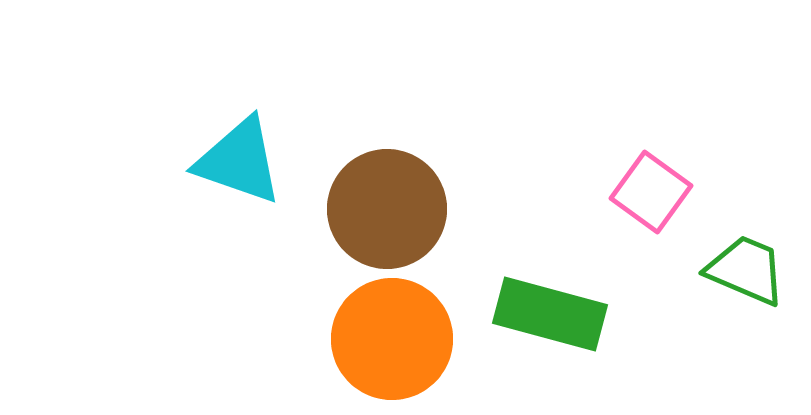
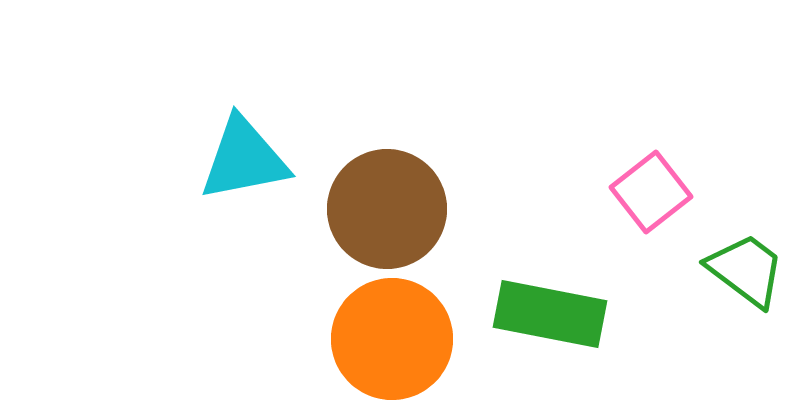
cyan triangle: moved 5 px right, 2 px up; rotated 30 degrees counterclockwise
pink square: rotated 16 degrees clockwise
green trapezoid: rotated 14 degrees clockwise
green rectangle: rotated 4 degrees counterclockwise
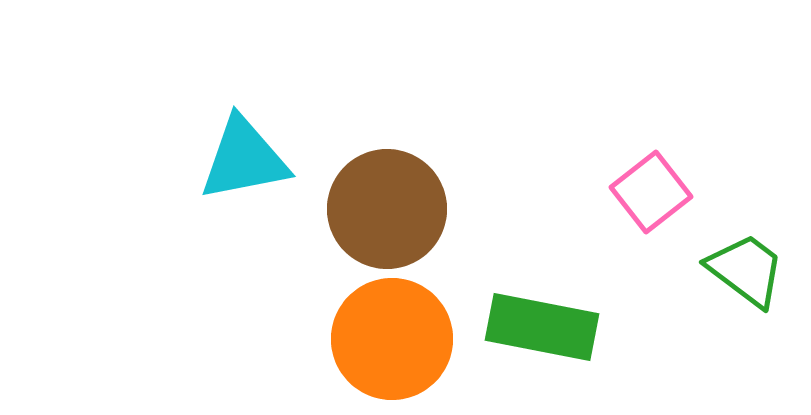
green rectangle: moved 8 px left, 13 px down
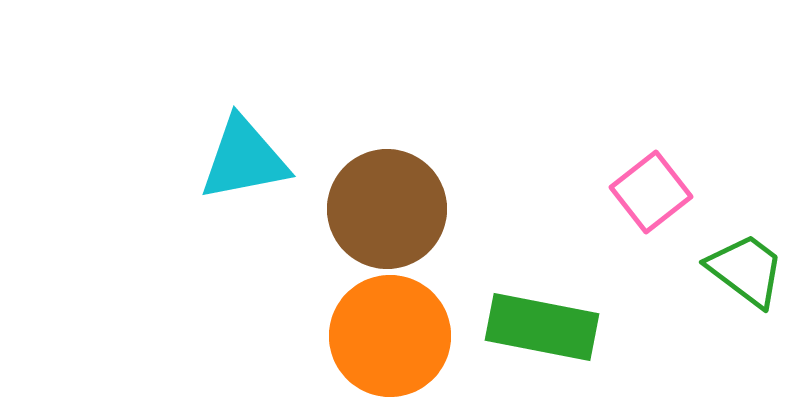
orange circle: moved 2 px left, 3 px up
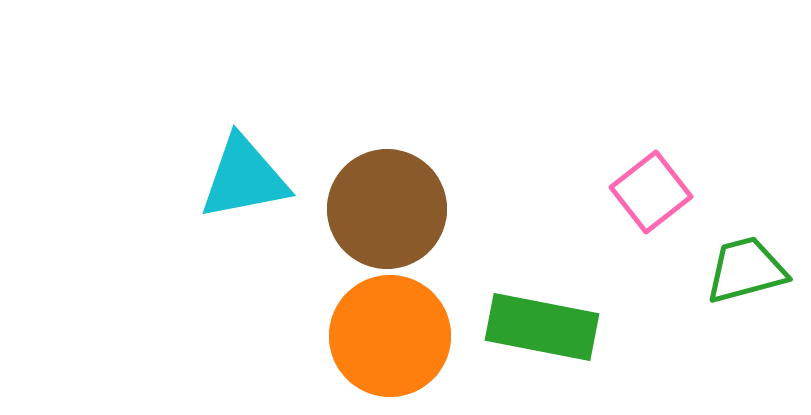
cyan triangle: moved 19 px down
green trapezoid: rotated 52 degrees counterclockwise
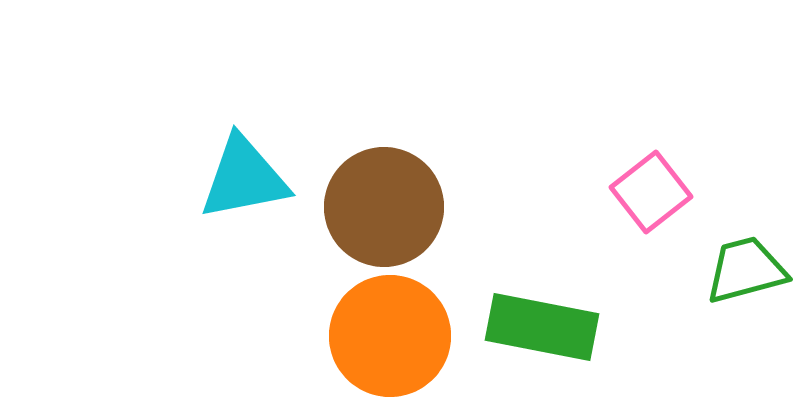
brown circle: moved 3 px left, 2 px up
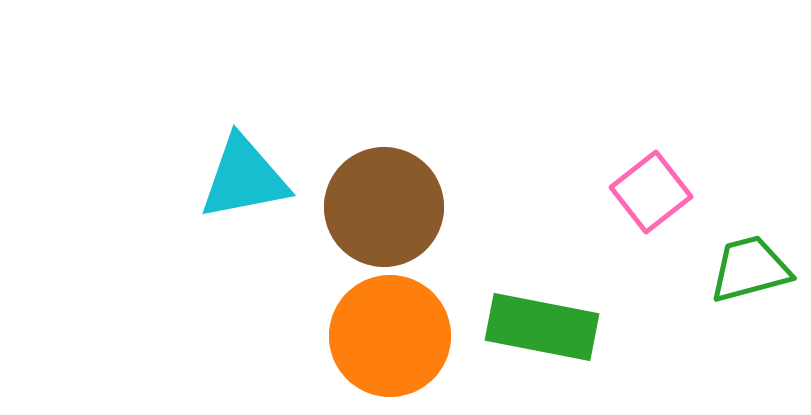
green trapezoid: moved 4 px right, 1 px up
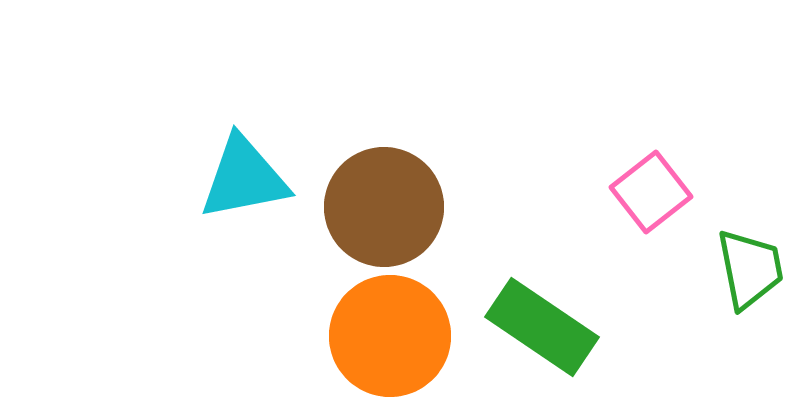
green trapezoid: rotated 94 degrees clockwise
green rectangle: rotated 23 degrees clockwise
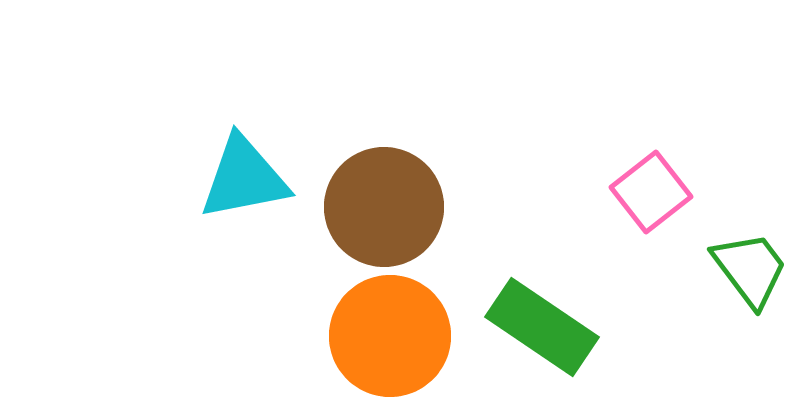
green trapezoid: rotated 26 degrees counterclockwise
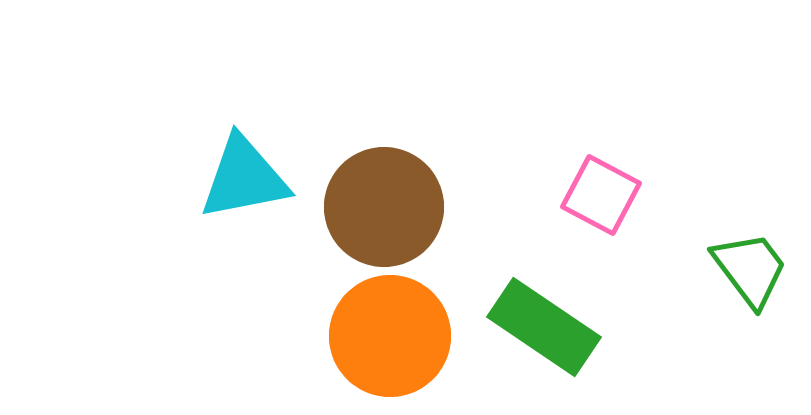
pink square: moved 50 px left, 3 px down; rotated 24 degrees counterclockwise
green rectangle: moved 2 px right
